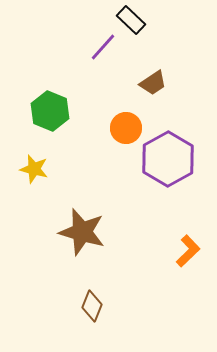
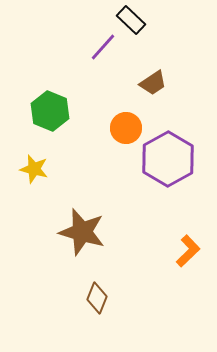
brown diamond: moved 5 px right, 8 px up
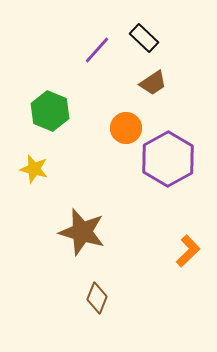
black rectangle: moved 13 px right, 18 px down
purple line: moved 6 px left, 3 px down
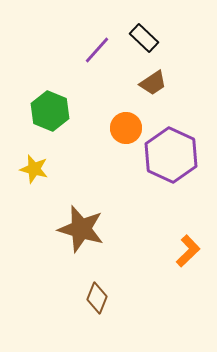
purple hexagon: moved 3 px right, 4 px up; rotated 6 degrees counterclockwise
brown star: moved 1 px left, 3 px up
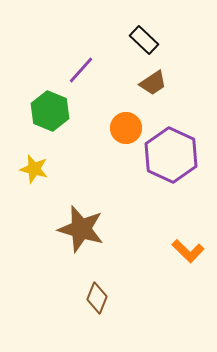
black rectangle: moved 2 px down
purple line: moved 16 px left, 20 px down
orange L-shape: rotated 88 degrees clockwise
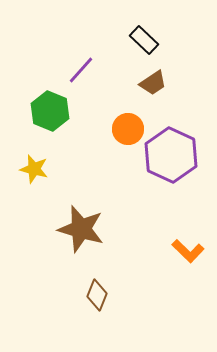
orange circle: moved 2 px right, 1 px down
brown diamond: moved 3 px up
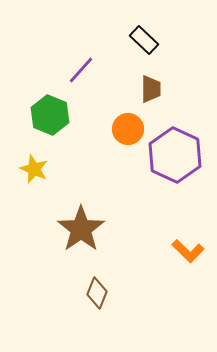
brown trapezoid: moved 2 px left, 6 px down; rotated 56 degrees counterclockwise
green hexagon: moved 4 px down
purple hexagon: moved 4 px right
yellow star: rotated 8 degrees clockwise
brown star: rotated 21 degrees clockwise
brown diamond: moved 2 px up
